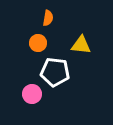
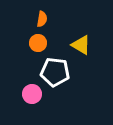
orange semicircle: moved 6 px left, 1 px down
yellow triangle: rotated 25 degrees clockwise
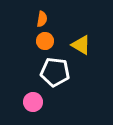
orange circle: moved 7 px right, 2 px up
pink circle: moved 1 px right, 8 px down
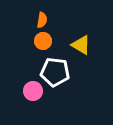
orange semicircle: moved 1 px down
orange circle: moved 2 px left
pink circle: moved 11 px up
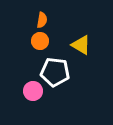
orange circle: moved 3 px left
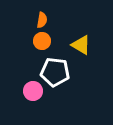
orange circle: moved 2 px right
